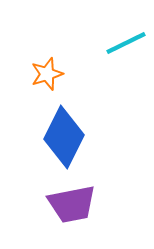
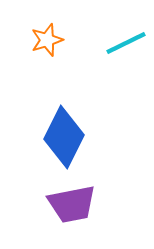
orange star: moved 34 px up
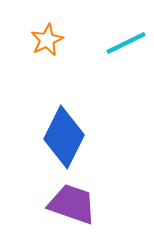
orange star: rotated 8 degrees counterclockwise
purple trapezoid: rotated 150 degrees counterclockwise
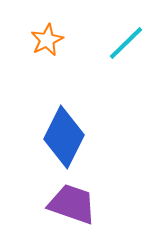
cyan line: rotated 18 degrees counterclockwise
